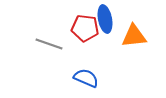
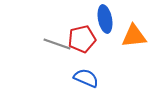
red pentagon: moved 3 px left, 11 px down; rotated 20 degrees counterclockwise
gray line: moved 8 px right
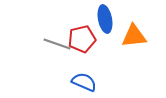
blue semicircle: moved 2 px left, 4 px down
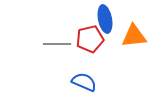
red pentagon: moved 8 px right
gray line: rotated 20 degrees counterclockwise
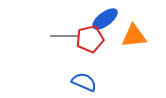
blue ellipse: rotated 64 degrees clockwise
gray line: moved 7 px right, 8 px up
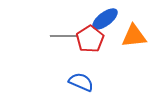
red pentagon: rotated 20 degrees counterclockwise
blue semicircle: moved 3 px left
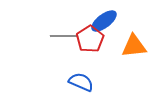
blue ellipse: moved 1 px left, 2 px down
orange triangle: moved 10 px down
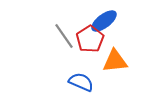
gray line: rotated 56 degrees clockwise
orange triangle: moved 19 px left, 15 px down
